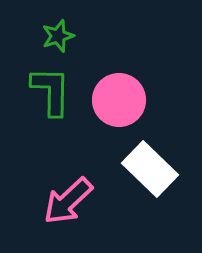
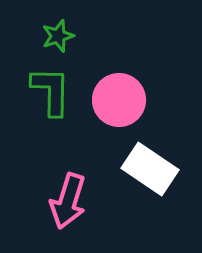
white rectangle: rotated 10 degrees counterclockwise
pink arrow: rotated 30 degrees counterclockwise
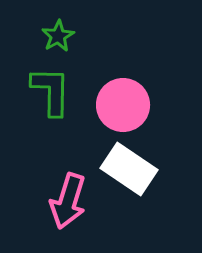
green star: rotated 12 degrees counterclockwise
pink circle: moved 4 px right, 5 px down
white rectangle: moved 21 px left
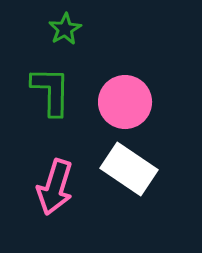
green star: moved 7 px right, 7 px up
pink circle: moved 2 px right, 3 px up
pink arrow: moved 13 px left, 14 px up
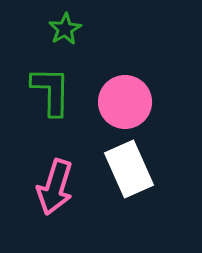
white rectangle: rotated 32 degrees clockwise
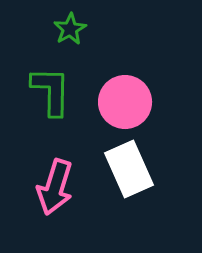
green star: moved 5 px right
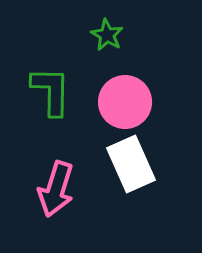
green star: moved 37 px right, 6 px down; rotated 12 degrees counterclockwise
white rectangle: moved 2 px right, 5 px up
pink arrow: moved 1 px right, 2 px down
